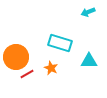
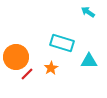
cyan arrow: rotated 56 degrees clockwise
cyan rectangle: moved 2 px right
orange star: rotated 16 degrees clockwise
red line: rotated 16 degrees counterclockwise
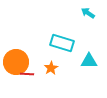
cyan arrow: moved 1 px down
orange circle: moved 5 px down
red line: rotated 48 degrees clockwise
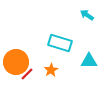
cyan arrow: moved 1 px left, 2 px down
cyan rectangle: moved 2 px left
orange star: moved 2 px down
red line: rotated 48 degrees counterclockwise
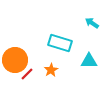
cyan arrow: moved 5 px right, 8 px down
orange circle: moved 1 px left, 2 px up
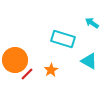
cyan rectangle: moved 3 px right, 4 px up
cyan triangle: rotated 30 degrees clockwise
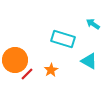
cyan arrow: moved 1 px right, 1 px down
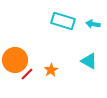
cyan arrow: rotated 24 degrees counterclockwise
cyan rectangle: moved 18 px up
